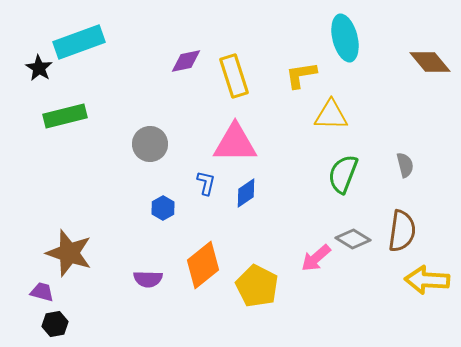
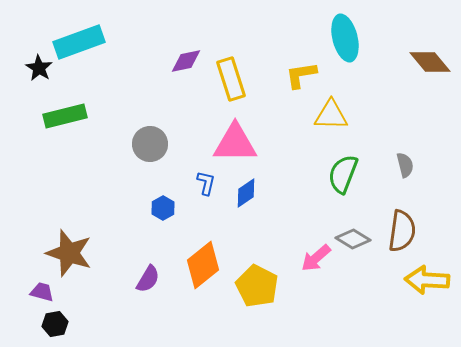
yellow rectangle: moved 3 px left, 3 px down
purple semicircle: rotated 60 degrees counterclockwise
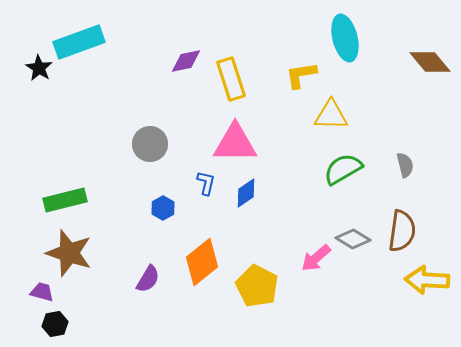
green rectangle: moved 84 px down
green semicircle: moved 5 px up; rotated 39 degrees clockwise
orange diamond: moved 1 px left, 3 px up
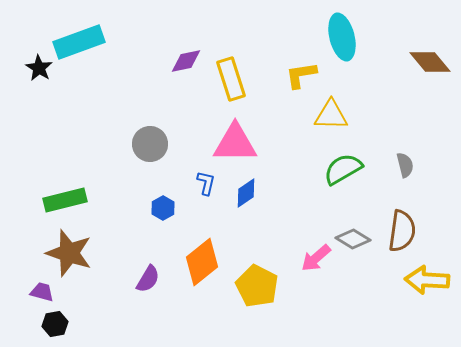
cyan ellipse: moved 3 px left, 1 px up
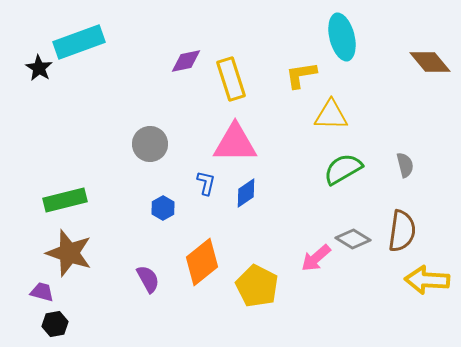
purple semicircle: rotated 60 degrees counterclockwise
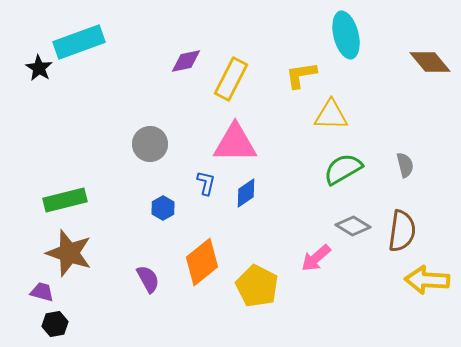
cyan ellipse: moved 4 px right, 2 px up
yellow rectangle: rotated 45 degrees clockwise
gray diamond: moved 13 px up
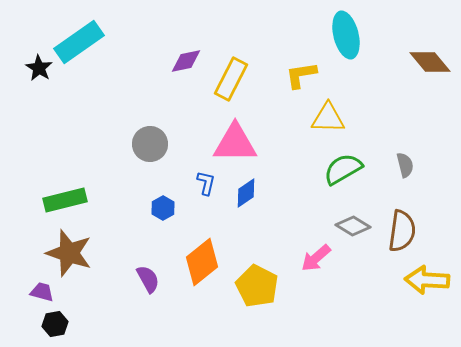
cyan rectangle: rotated 15 degrees counterclockwise
yellow triangle: moved 3 px left, 3 px down
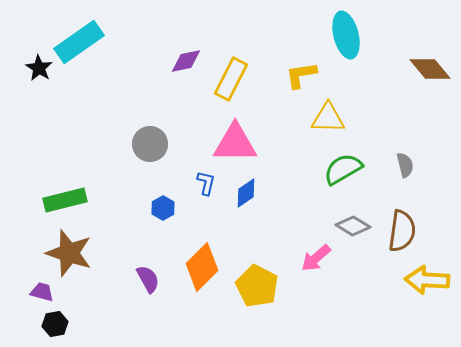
brown diamond: moved 7 px down
orange diamond: moved 5 px down; rotated 6 degrees counterclockwise
